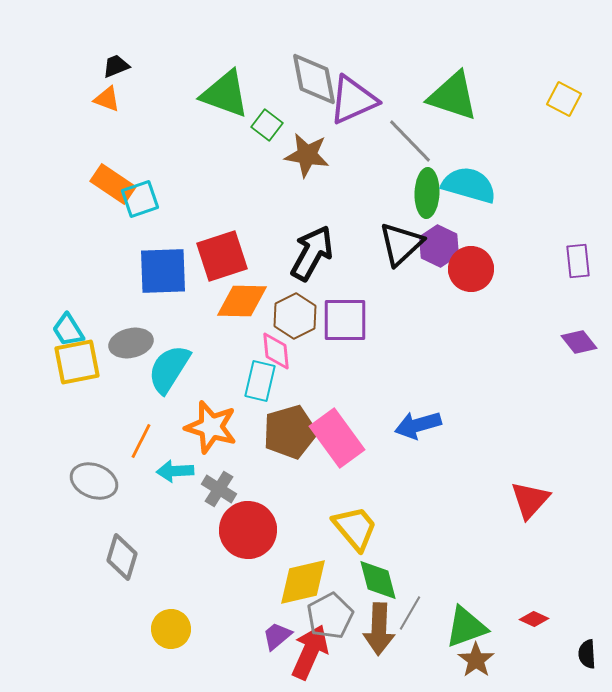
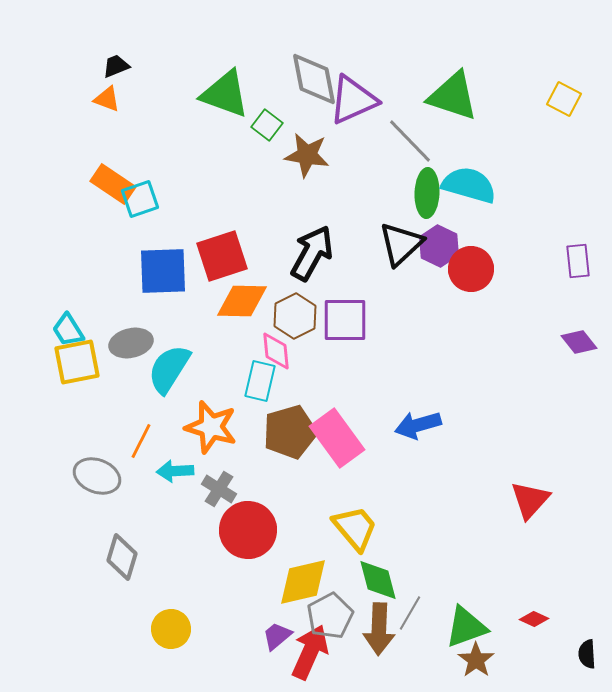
gray ellipse at (94, 481): moved 3 px right, 5 px up
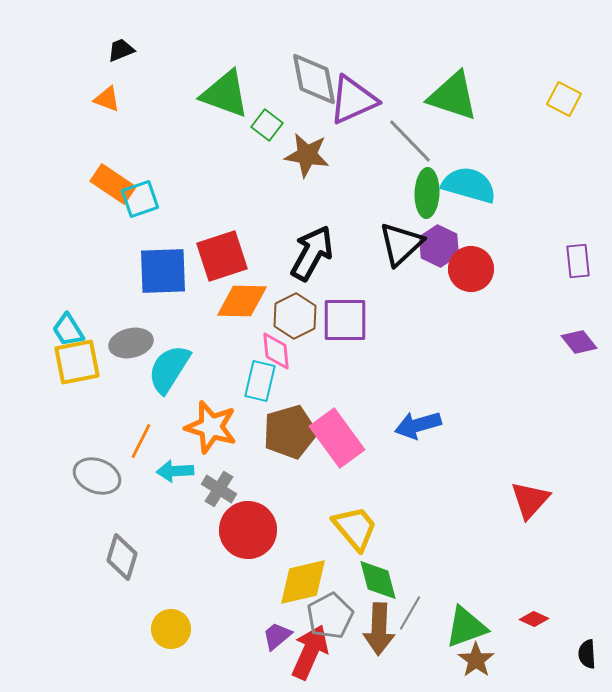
black trapezoid at (116, 66): moved 5 px right, 16 px up
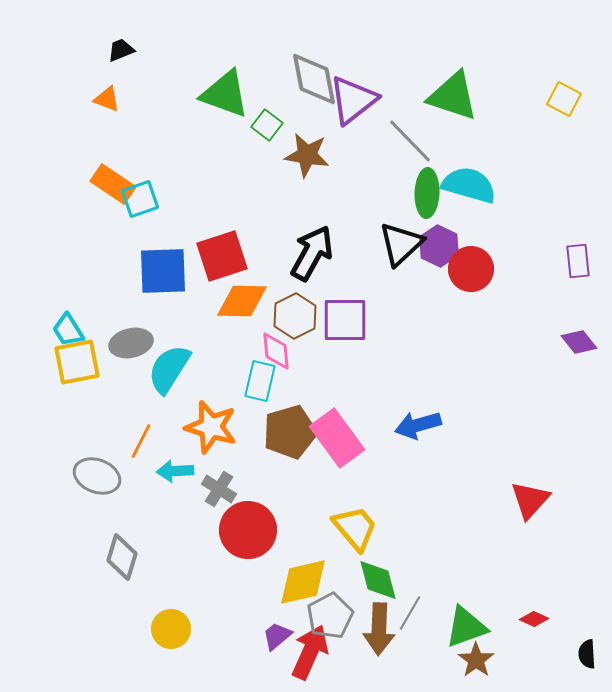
purple triangle at (353, 100): rotated 14 degrees counterclockwise
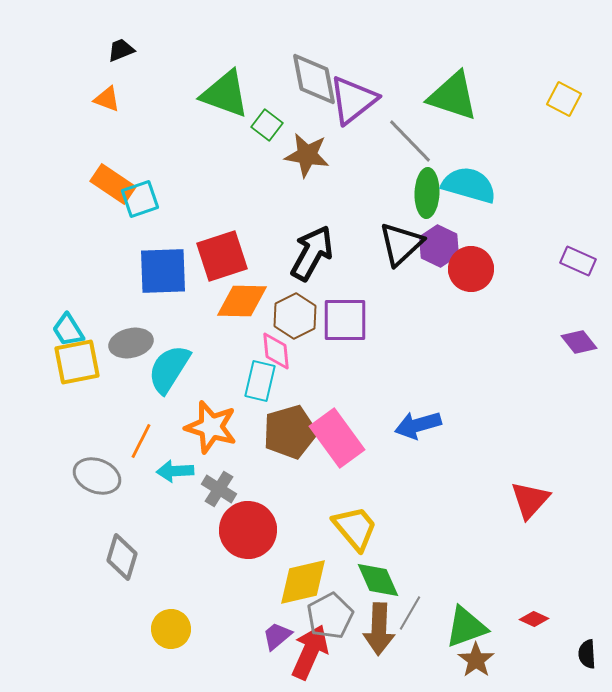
purple rectangle at (578, 261): rotated 60 degrees counterclockwise
green diamond at (378, 580): rotated 9 degrees counterclockwise
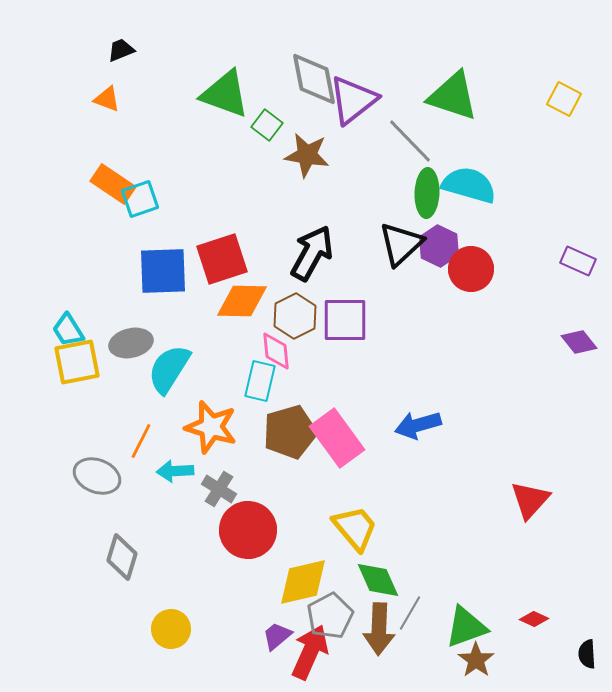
red square at (222, 256): moved 3 px down
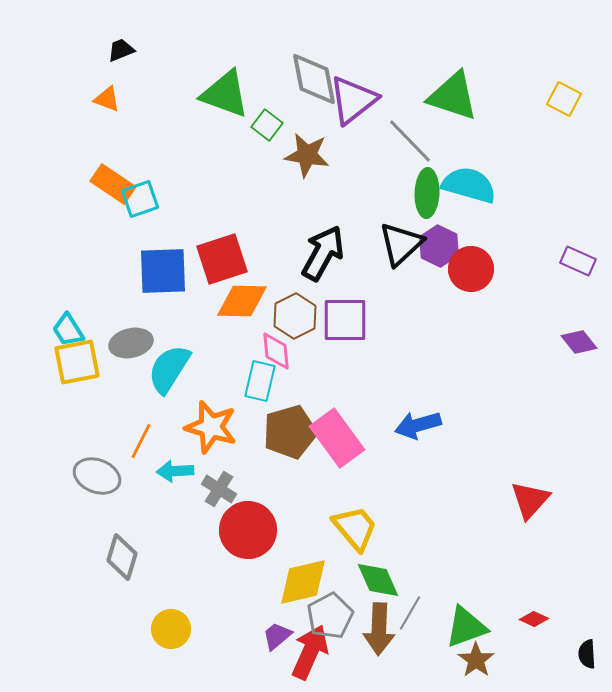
black arrow at (312, 253): moved 11 px right
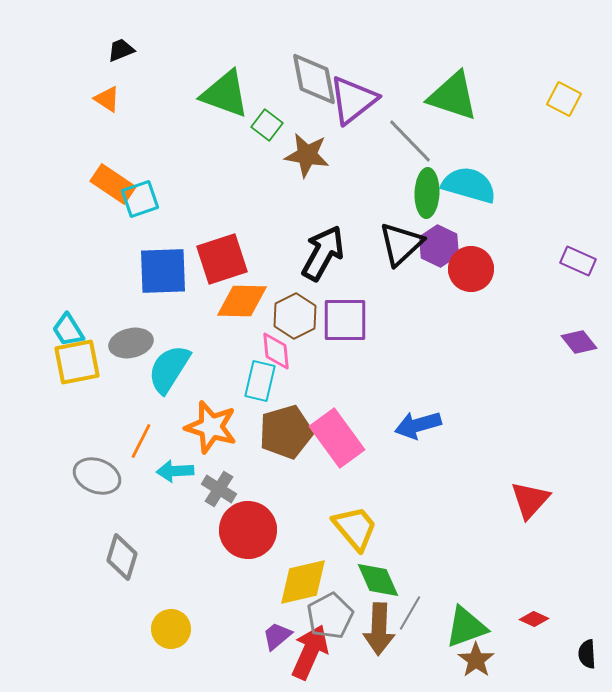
orange triangle at (107, 99): rotated 12 degrees clockwise
brown pentagon at (290, 432): moved 4 px left
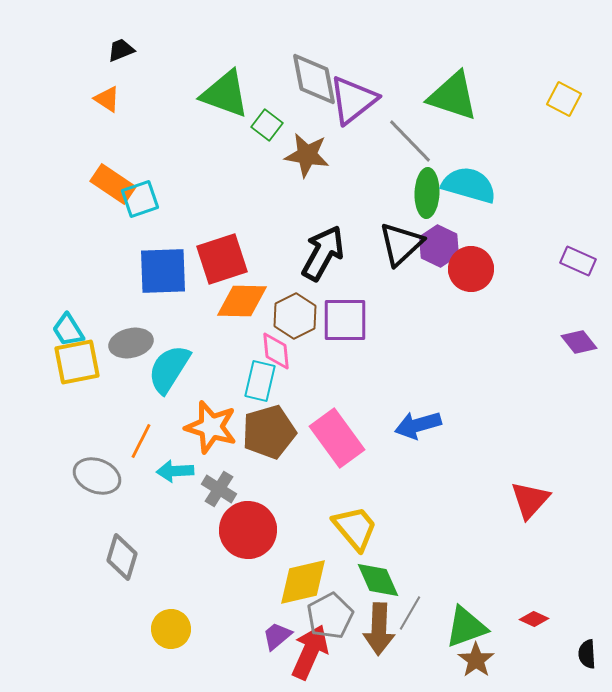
brown pentagon at (286, 432): moved 17 px left
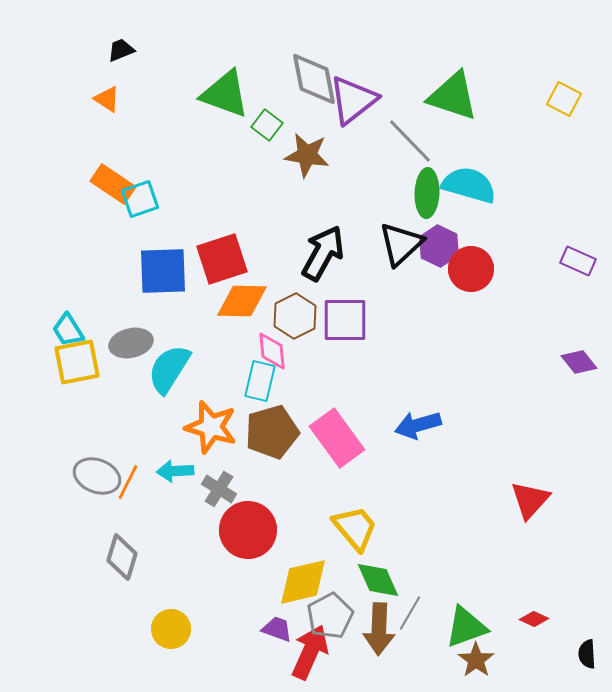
purple diamond at (579, 342): moved 20 px down
pink diamond at (276, 351): moved 4 px left
brown pentagon at (269, 432): moved 3 px right
orange line at (141, 441): moved 13 px left, 41 px down
purple trapezoid at (277, 636): moved 7 px up; rotated 60 degrees clockwise
